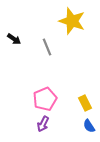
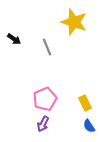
yellow star: moved 2 px right, 1 px down
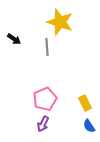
yellow star: moved 14 px left
gray line: rotated 18 degrees clockwise
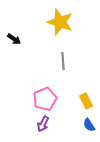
gray line: moved 16 px right, 14 px down
yellow rectangle: moved 1 px right, 2 px up
blue semicircle: moved 1 px up
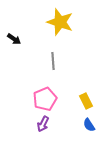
gray line: moved 10 px left
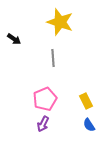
gray line: moved 3 px up
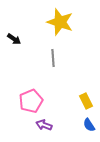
pink pentagon: moved 14 px left, 2 px down
purple arrow: moved 1 px right, 1 px down; rotated 84 degrees clockwise
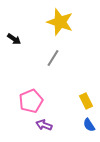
gray line: rotated 36 degrees clockwise
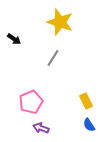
pink pentagon: moved 1 px down
purple arrow: moved 3 px left, 3 px down
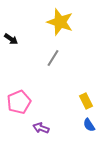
black arrow: moved 3 px left
pink pentagon: moved 12 px left
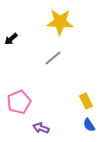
yellow star: rotated 16 degrees counterclockwise
black arrow: rotated 104 degrees clockwise
gray line: rotated 18 degrees clockwise
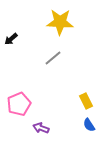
pink pentagon: moved 2 px down
